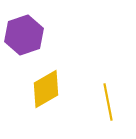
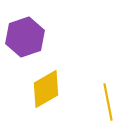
purple hexagon: moved 1 px right, 2 px down
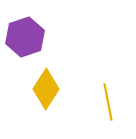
yellow diamond: rotated 27 degrees counterclockwise
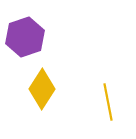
yellow diamond: moved 4 px left
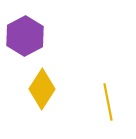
purple hexagon: moved 1 px up; rotated 9 degrees counterclockwise
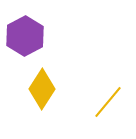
yellow line: rotated 51 degrees clockwise
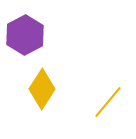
purple hexagon: moved 1 px up
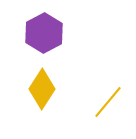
purple hexagon: moved 19 px right, 2 px up
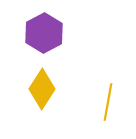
yellow line: rotated 30 degrees counterclockwise
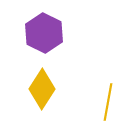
purple hexagon: rotated 6 degrees counterclockwise
